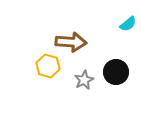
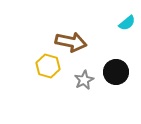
cyan semicircle: moved 1 px left, 1 px up
brown arrow: rotated 8 degrees clockwise
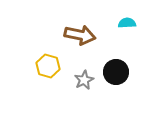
cyan semicircle: rotated 144 degrees counterclockwise
brown arrow: moved 9 px right, 7 px up
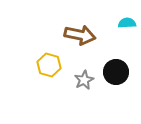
yellow hexagon: moved 1 px right, 1 px up
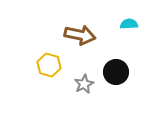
cyan semicircle: moved 2 px right, 1 px down
gray star: moved 4 px down
